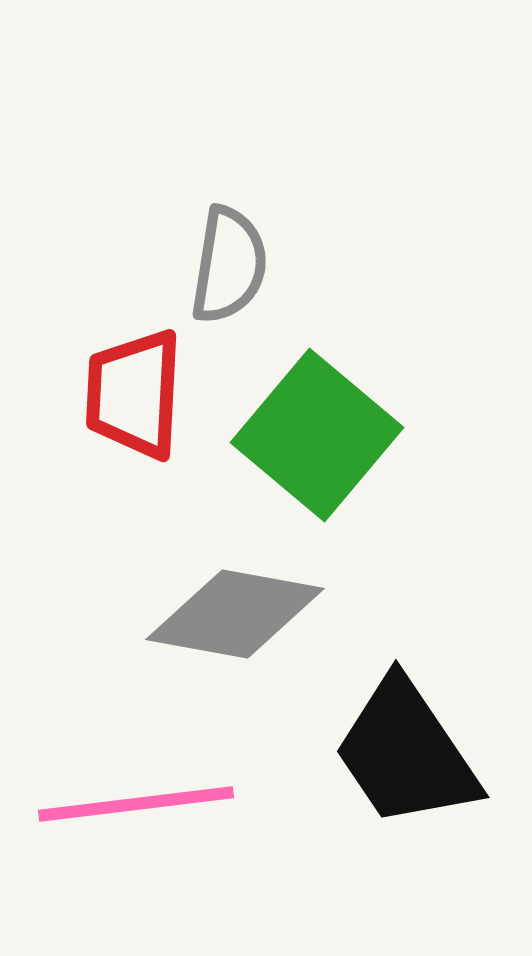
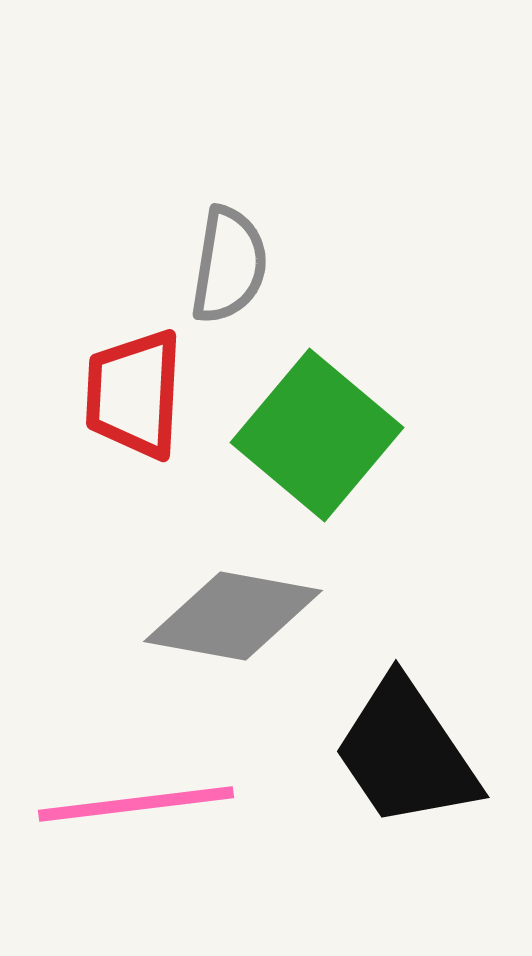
gray diamond: moved 2 px left, 2 px down
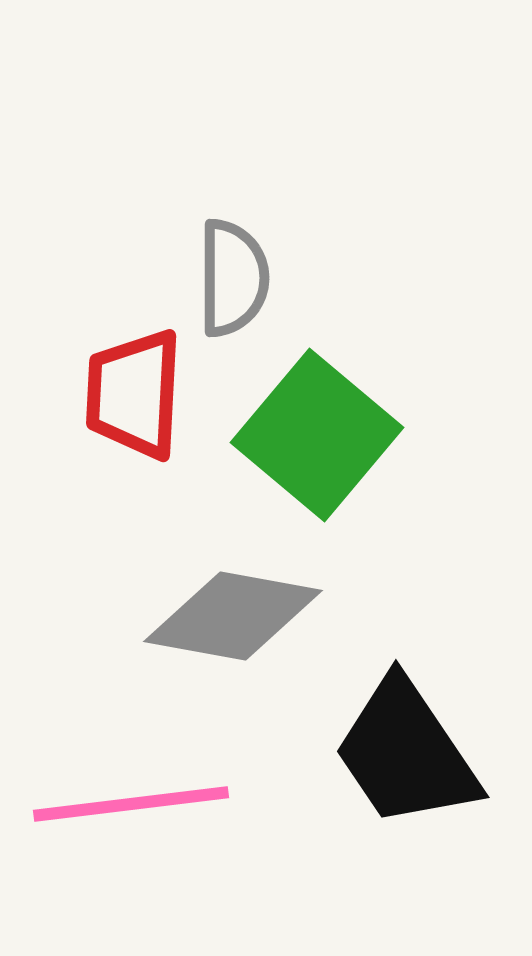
gray semicircle: moved 4 px right, 13 px down; rotated 9 degrees counterclockwise
pink line: moved 5 px left
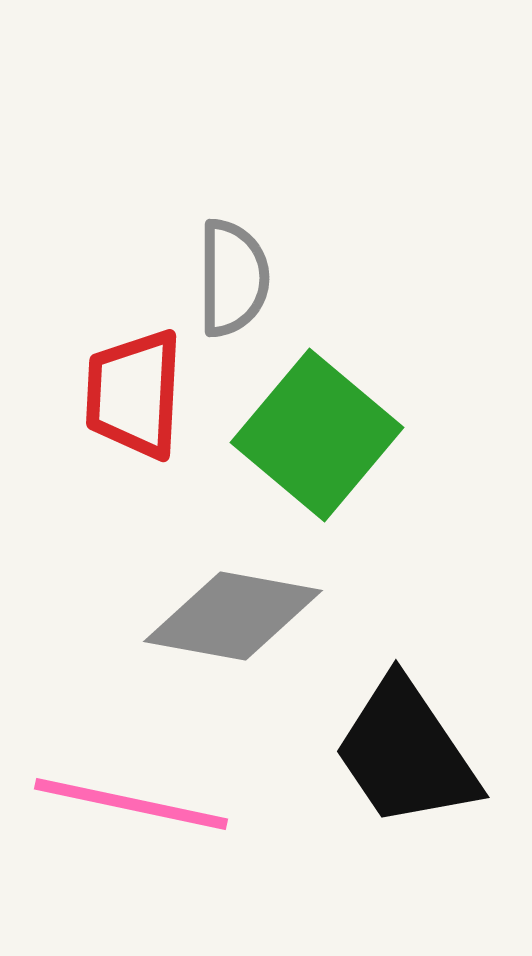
pink line: rotated 19 degrees clockwise
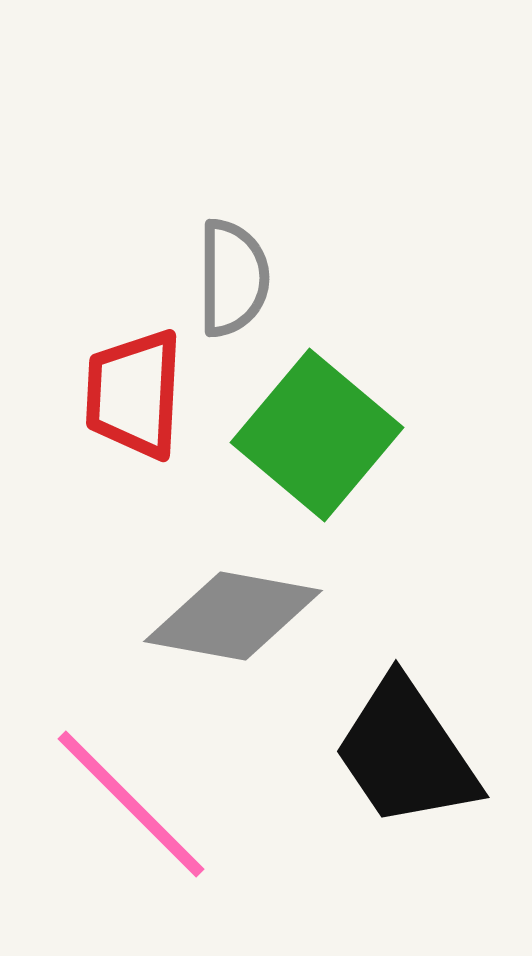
pink line: rotated 33 degrees clockwise
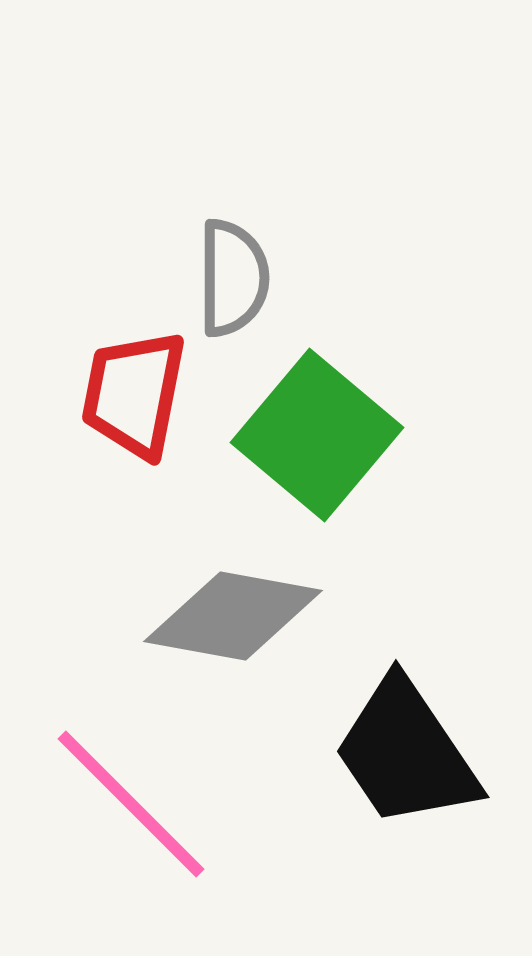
red trapezoid: rotated 8 degrees clockwise
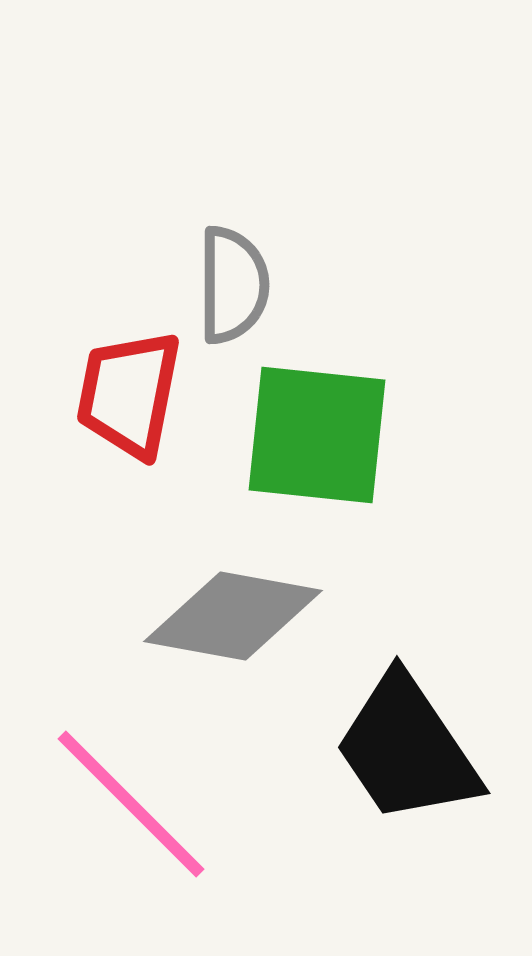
gray semicircle: moved 7 px down
red trapezoid: moved 5 px left
green square: rotated 34 degrees counterclockwise
black trapezoid: moved 1 px right, 4 px up
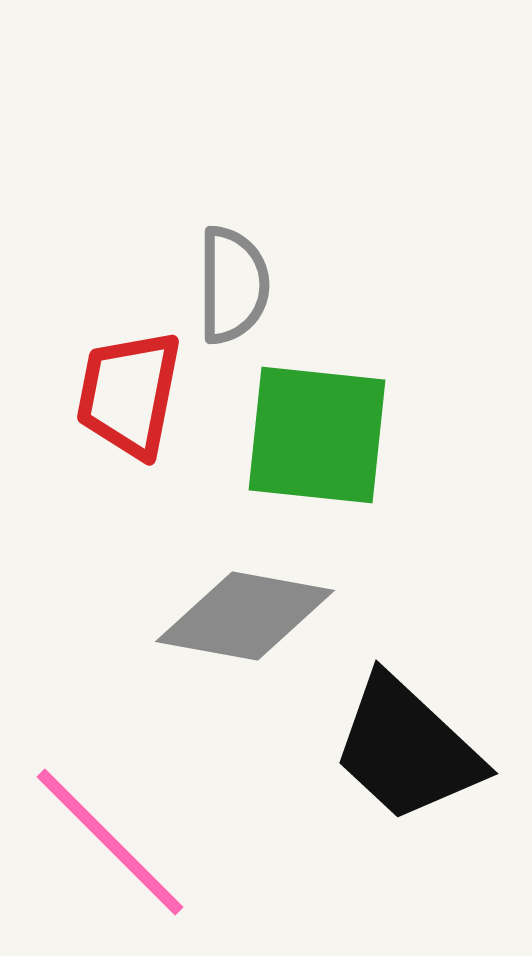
gray diamond: moved 12 px right
black trapezoid: rotated 13 degrees counterclockwise
pink line: moved 21 px left, 38 px down
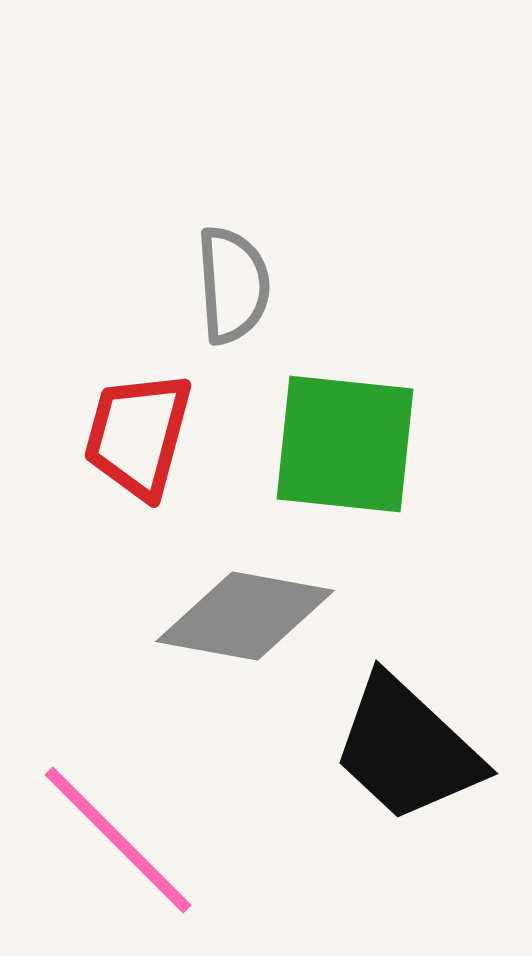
gray semicircle: rotated 4 degrees counterclockwise
red trapezoid: moved 9 px right, 41 px down; rotated 4 degrees clockwise
green square: moved 28 px right, 9 px down
pink line: moved 8 px right, 2 px up
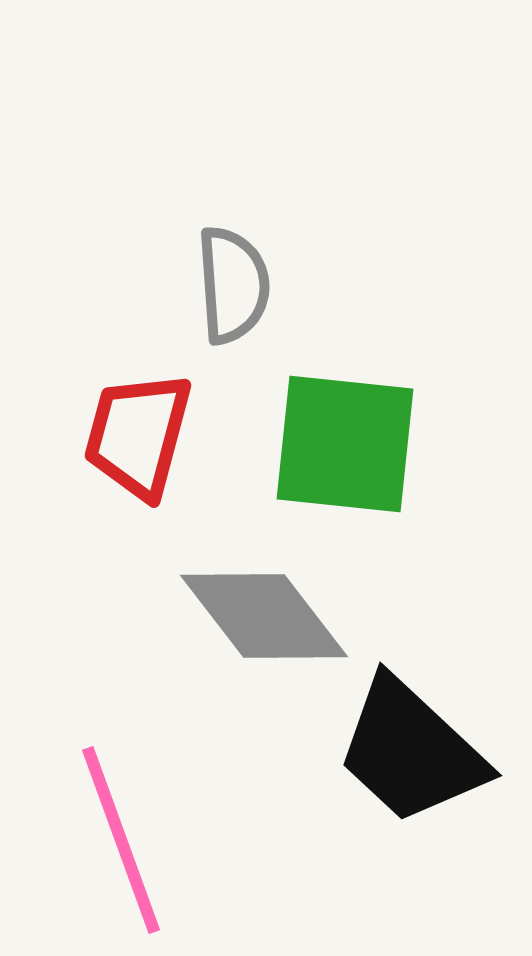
gray diamond: moved 19 px right; rotated 42 degrees clockwise
black trapezoid: moved 4 px right, 2 px down
pink line: moved 3 px right; rotated 25 degrees clockwise
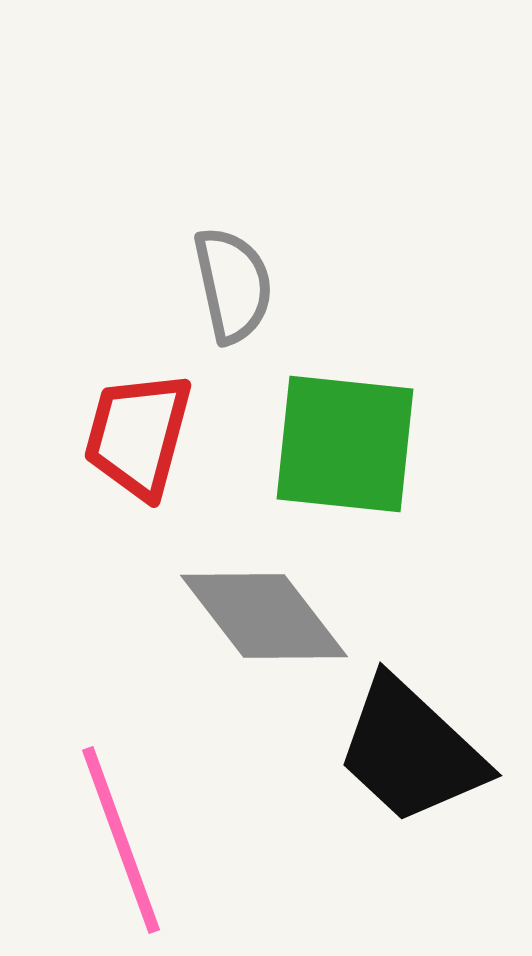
gray semicircle: rotated 8 degrees counterclockwise
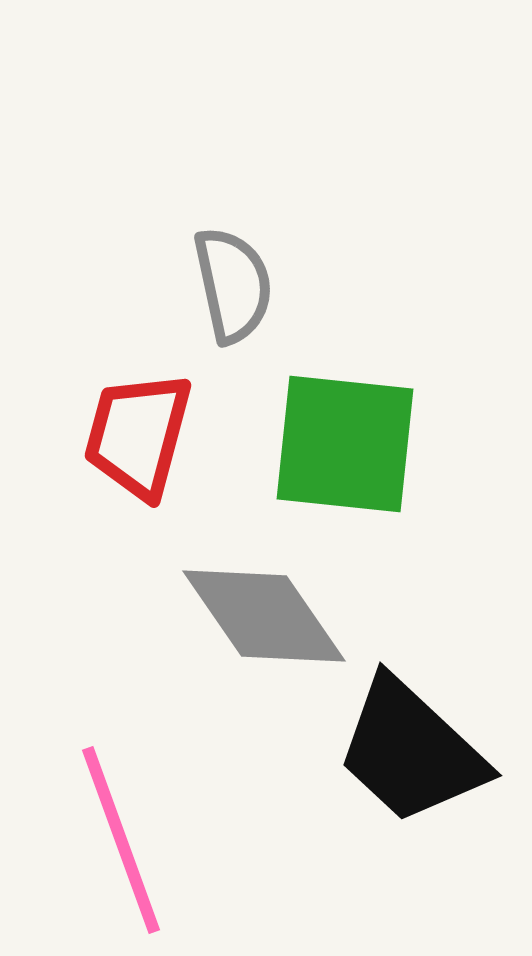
gray diamond: rotated 3 degrees clockwise
